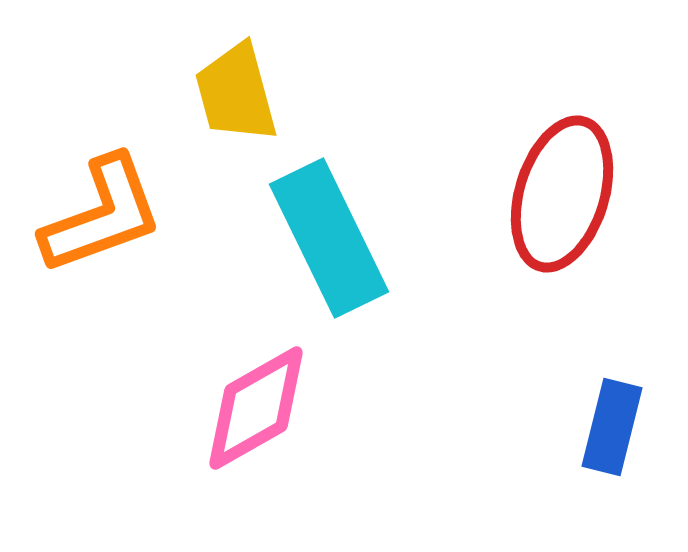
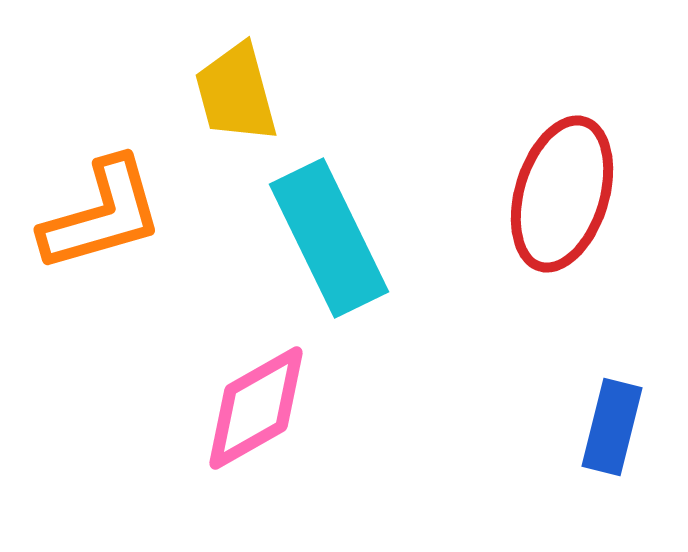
orange L-shape: rotated 4 degrees clockwise
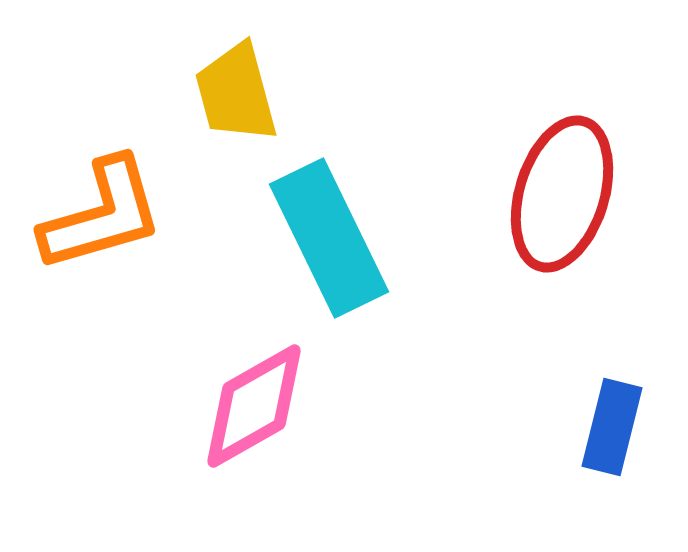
pink diamond: moved 2 px left, 2 px up
